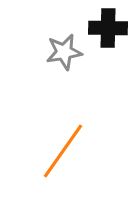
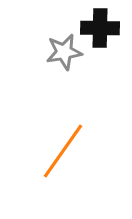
black cross: moved 8 px left
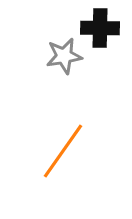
gray star: moved 4 px down
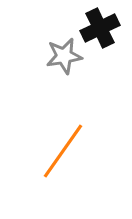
black cross: rotated 27 degrees counterclockwise
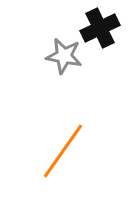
gray star: rotated 21 degrees clockwise
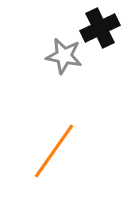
orange line: moved 9 px left
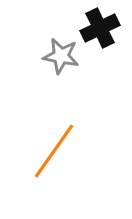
gray star: moved 3 px left
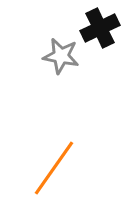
orange line: moved 17 px down
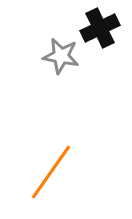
orange line: moved 3 px left, 4 px down
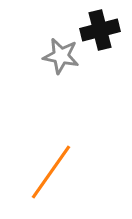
black cross: moved 2 px down; rotated 12 degrees clockwise
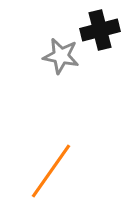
orange line: moved 1 px up
